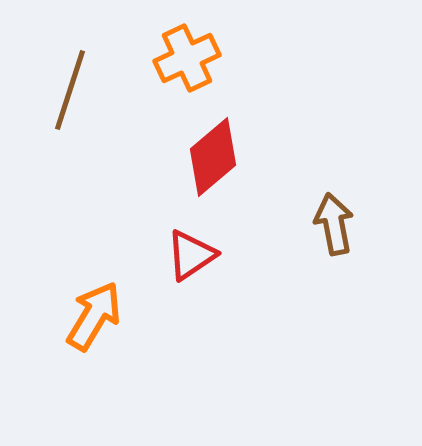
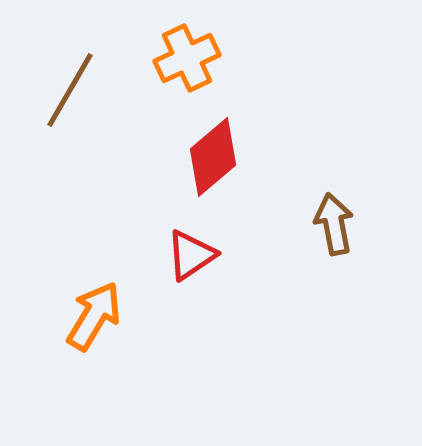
brown line: rotated 12 degrees clockwise
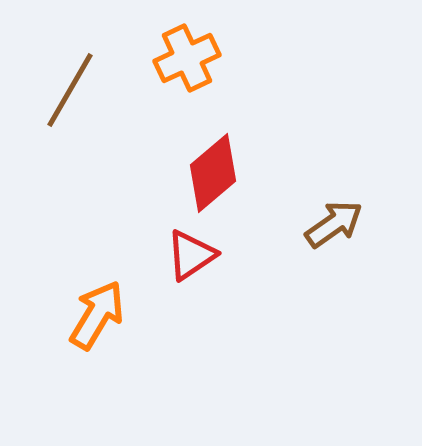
red diamond: moved 16 px down
brown arrow: rotated 66 degrees clockwise
orange arrow: moved 3 px right, 1 px up
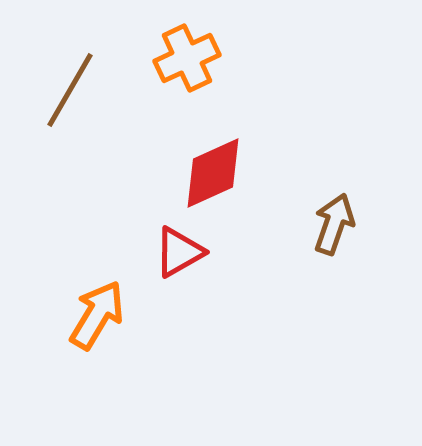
red diamond: rotated 16 degrees clockwise
brown arrow: rotated 36 degrees counterclockwise
red triangle: moved 12 px left, 3 px up; rotated 4 degrees clockwise
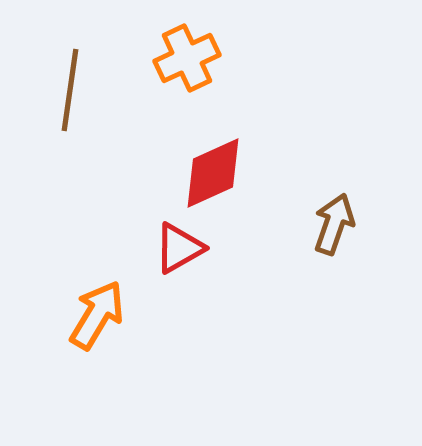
brown line: rotated 22 degrees counterclockwise
red triangle: moved 4 px up
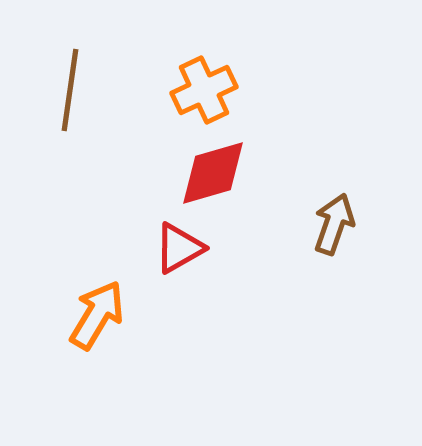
orange cross: moved 17 px right, 32 px down
red diamond: rotated 8 degrees clockwise
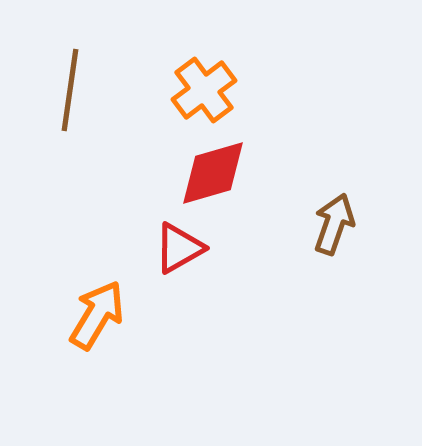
orange cross: rotated 12 degrees counterclockwise
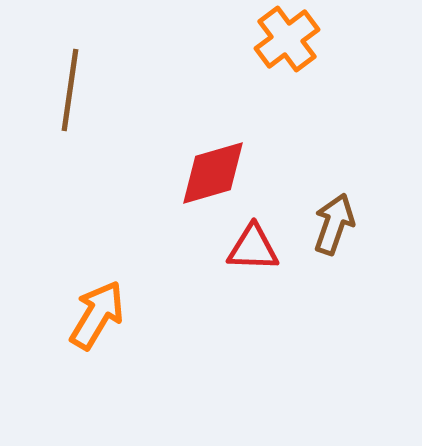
orange cross: moved 83 px right, 51 px up
red triangle: moved 74 px right; rotated 32 degrees clockwise
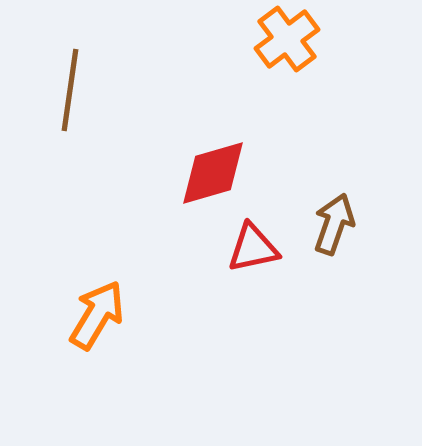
red triangle: rotated 14 degrees counterclockwise
